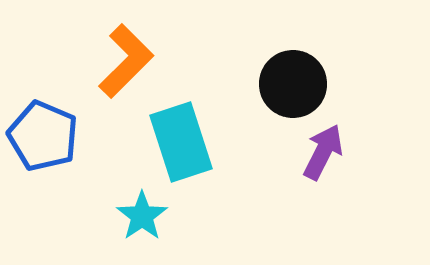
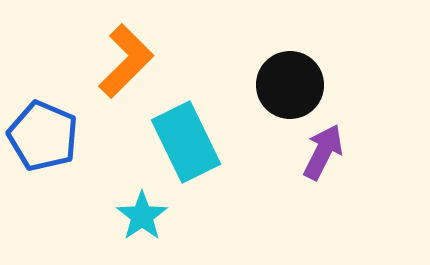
black circle: moved 3 px left, 1 px down
cyan rectangle: moved 5 px right; rotated 8 degrees counterclockwise
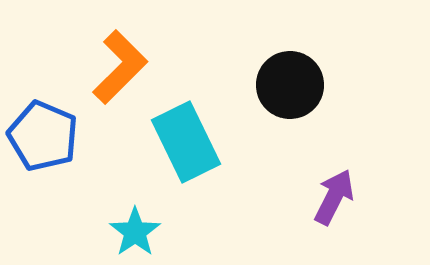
orange L-shape: moved 6 px left, 6 px down
purple arrow: moved 11 px right, 45 px down
cyan star: moved 7 px left, 16 px down
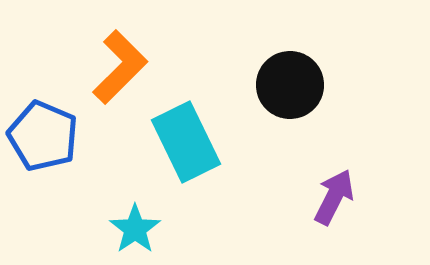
cyan star: moved 3 px up
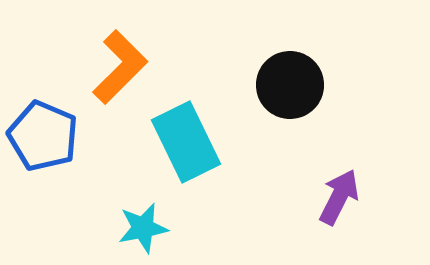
purple arrow: moved 5 px right
cyan star: moved 8 px right, 1 px up; rotated 24 degrees clockwise
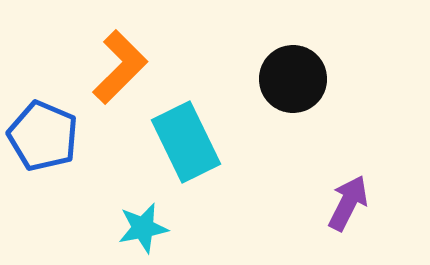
black circle: moved 3 px right, 6 px up
purple arrow: moved 9 px right, 6 px down
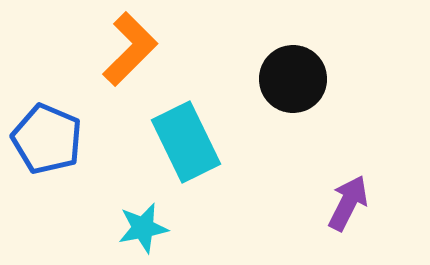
orange L-shape: moved 10 px right, 18 px up
blue pentagon: moved 4 px right, 3 px down
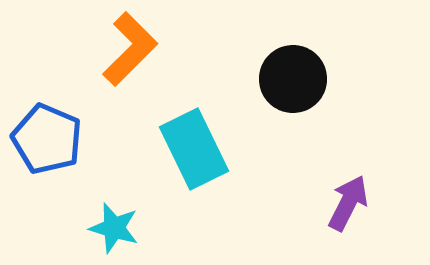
cyan rectangle: moved 8 px right, 7 px down
cyan star: moved 29 px left; rotated 27 degrees clockwise
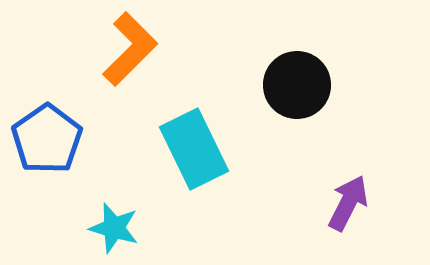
black circle: moved 4 px right, 6 px down
blue pentagon: rotated 14 degrees clockwise
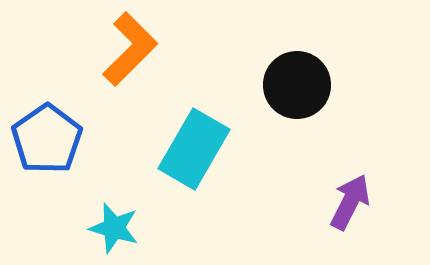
cyan rectangle: rotated 56 degrees clockwise
purple arrow: moved 2 px right, 1 px up
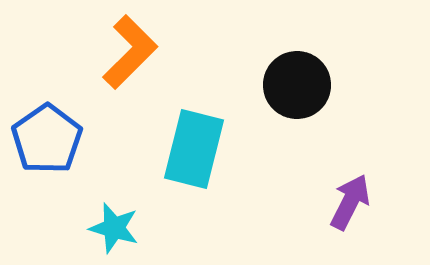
orange L-shape: moved 3 px down
cyan rectangle: rotated 16 degrees counterclockwise
